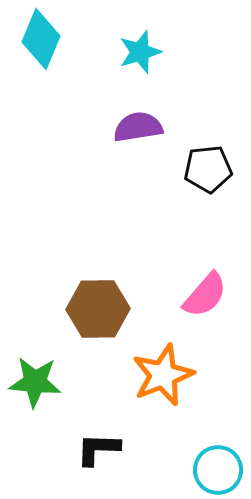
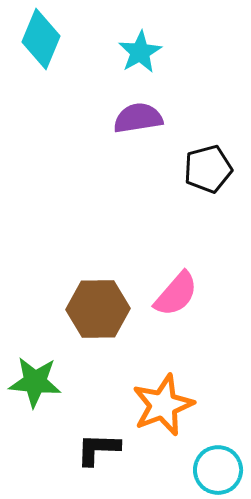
cyan star: rotated 12 degrees counterclockwise
purple semicircle: moved 9 px up
black pentagon: rotated 9 degrees counterclockwise
pink semicircle: moved 29 px left, 1 px up
orange star: moved 30 px down
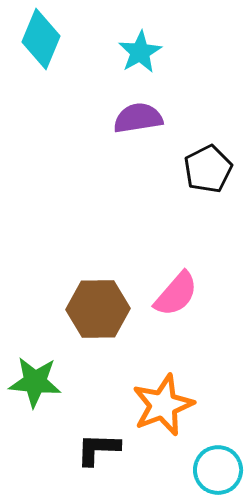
black pentagon: rotated 12 degrees counterclockwise
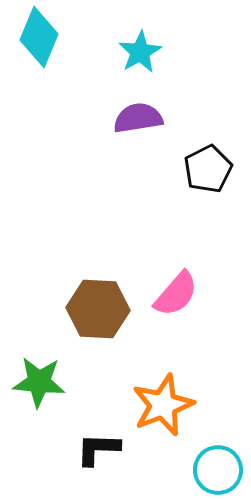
cyan diamond: moved 2 px left, 2 px up
brown hexagon: rotated 4 degrees clockwise
green star: moved 4 px right
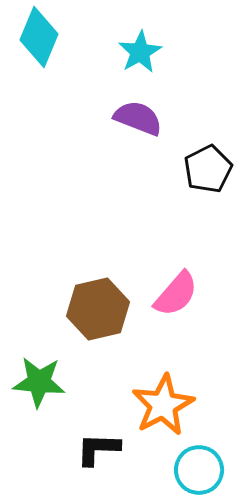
purple semicircle: rotated 30 degrees clockwise
brown hexagon: rotated 16 degrees counterclockwise
orange star: rotated 6 degrees counterclockwise
cyan circle: moved 19 px left
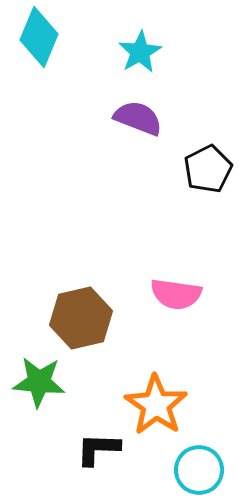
pink semicircle: rotated 57 degrees clockwise
brown hexagon: moved 17 px left, 9 px down
orange star: moved 7 px left; rotated 10 degrees counterclockwise
